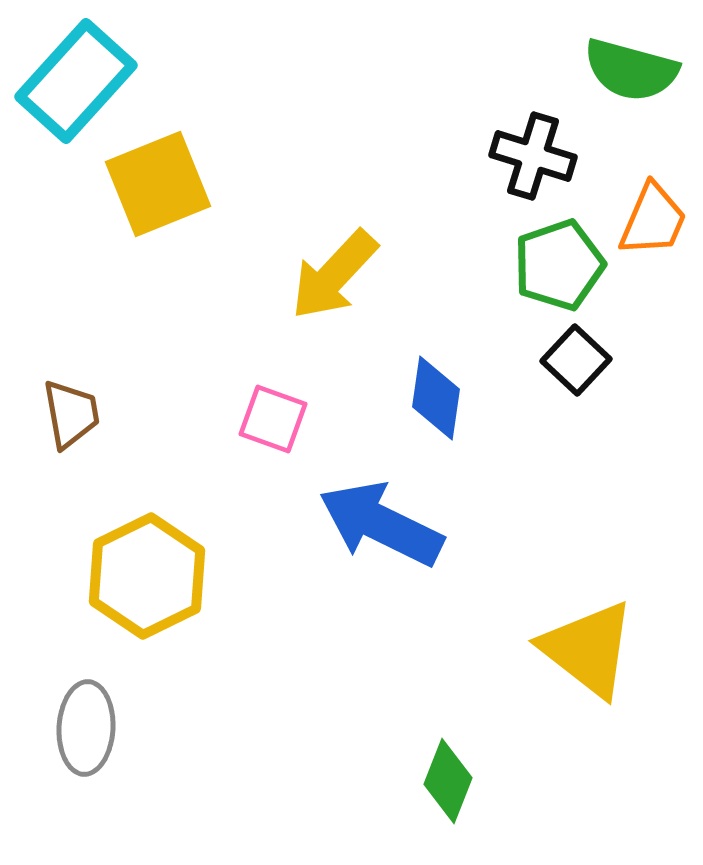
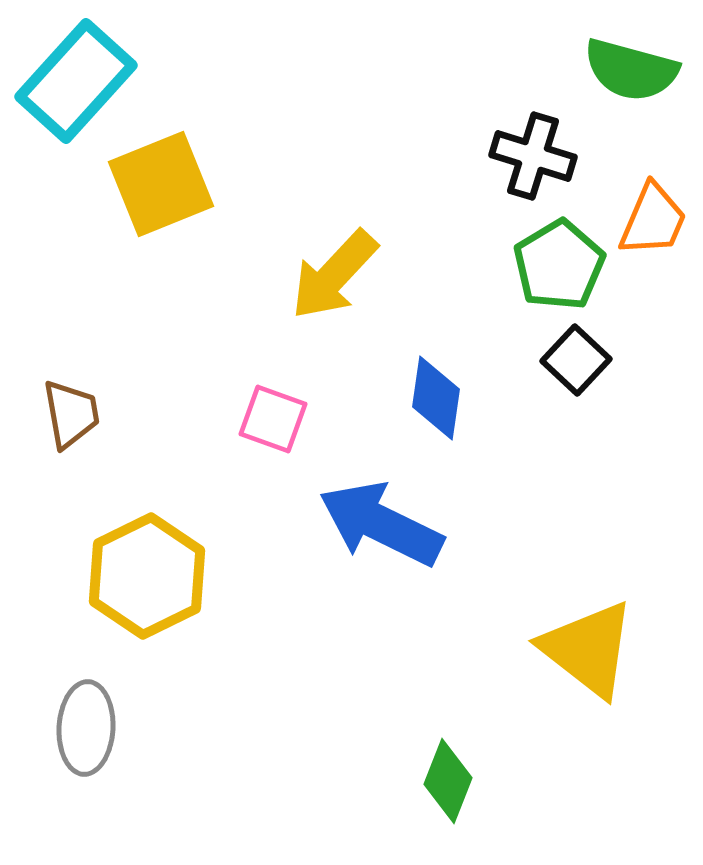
yellow square: moved 3 px right
green pentagon: rotated 12 degrees counterclockwise
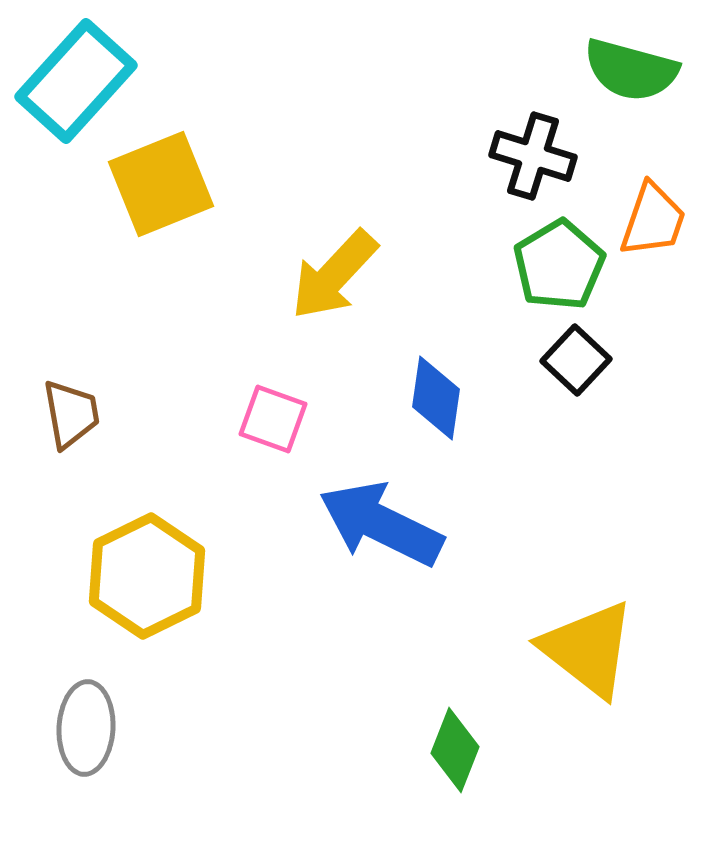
orange trapezoid: rotated 4 degrees counterclockwise
green diamond: moved 7 px right, 31 px up
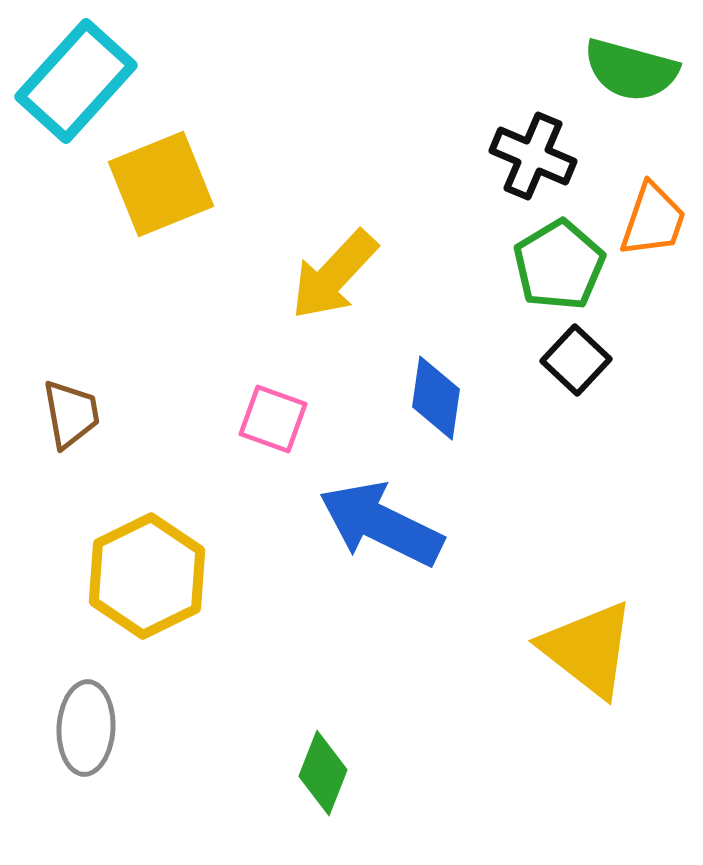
black cross: rotated 6 degrees clockwise
green diamond: moved 132 px left, 23 px down
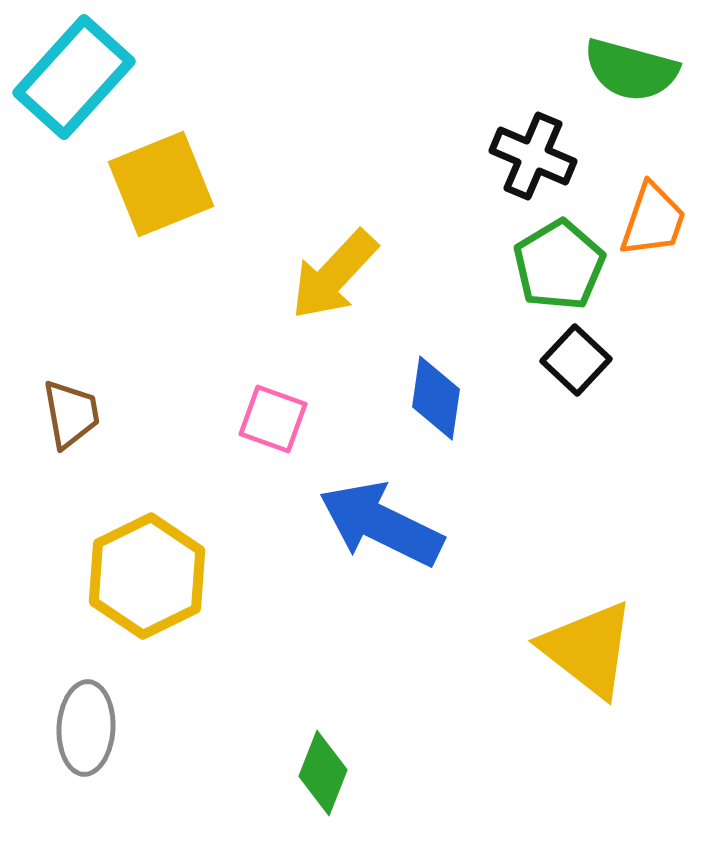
cyan rectangle: moved 2 px left, 4 px up
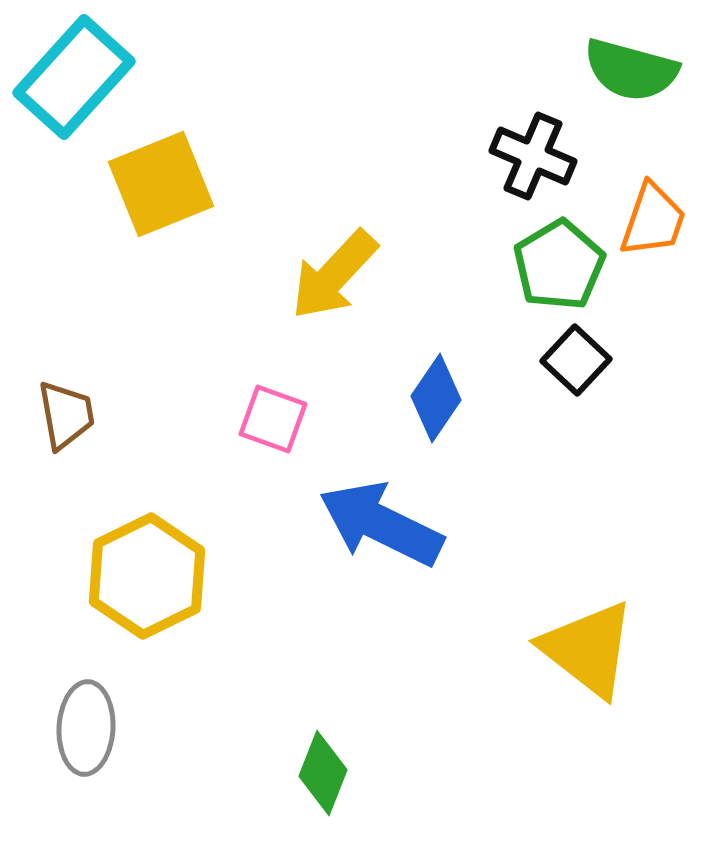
blue diamond: rotated 26 degrees clockwise
brown trapezoid: moved 5 px left, 1 px down
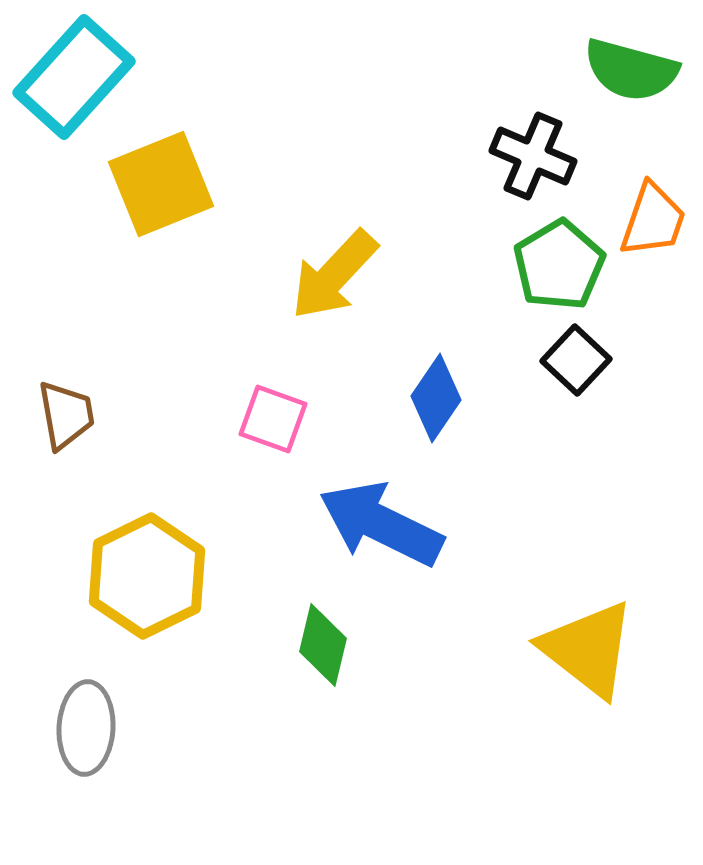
green diamond: moved 128 px up; rotated 8 degrees counterclockwise
